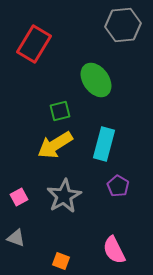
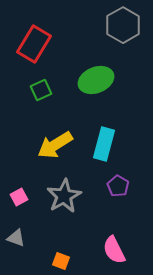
gray hexagon: rotated 24 degrees counterclockwise
green ellipse: rotated 76 degrees counterclockwise
green square: moved 19 px left, 21 px up; rotated 10 degrees counterclockwise
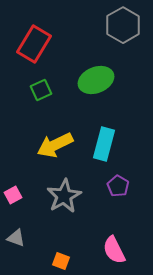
yellow arrow: rotated 6 degrees clockwise
pink square: moved 6 px left, 2 px up
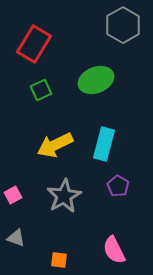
orange square: moved 2 px left, 1 px up; rotated 12 degrees counterclockwise
